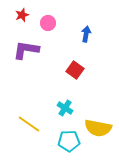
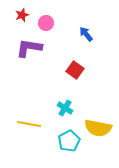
pink circle: moved 2 px left
blue arrow: rotated 49 degrees counterclockwise
purple L-shape: moved 3 px right, 2 px up
yellow line: rotated 25 degrees counterclockwise
cyan pentagon: rotated 25 degrees counterclockwise
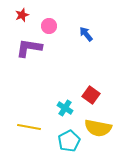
pink circle: moved 3 px right, 3 px down
red square: moved 16 px right, 25 px down
yellow line: moved 3 px down
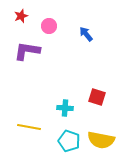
red star: moved 1 px left, 1 px down
purple L-shape: moved 2 px left, 3 px down
red square: moved 6 px right, 2 px down; rotated 18 degrees counterclockwise
cyan cross: rotated 28 degrees counterclockwise
yellow semicircle: moved 3 px right, 12 px down
cyan pentagon: rotated 25 degrees counterclockwise
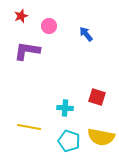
yellow semicircle: moved 3 px up
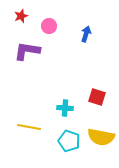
blue arrow: rotated 56 degrees clockwise
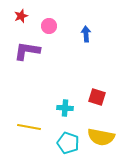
blue arrow: rotated 21 degrees counterclockwise
cyan pentagon: moved 1 px left, 2 px down
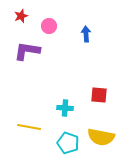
red square: moved 2 px right, 2 px up; rotated 12 degrees counterclockwise
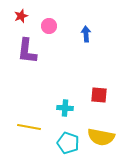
purple L-shape: rotated 92 degrees counterclockwise
